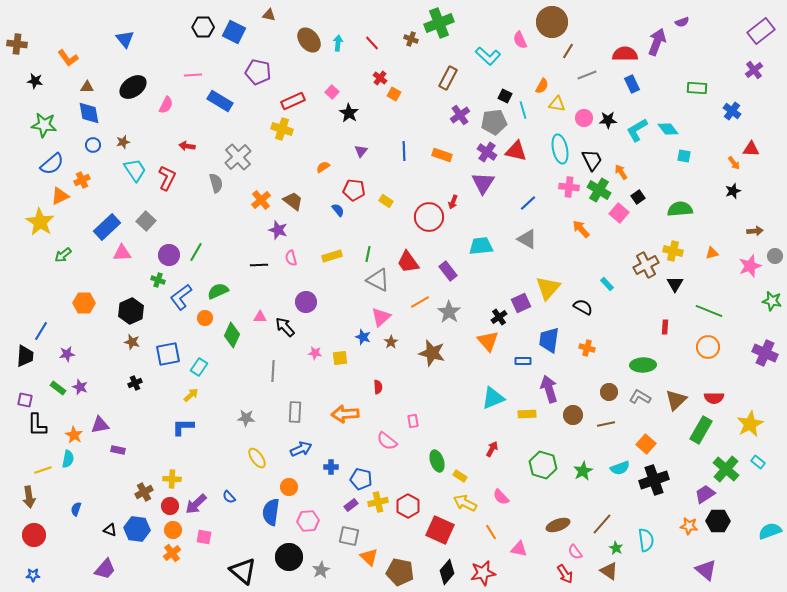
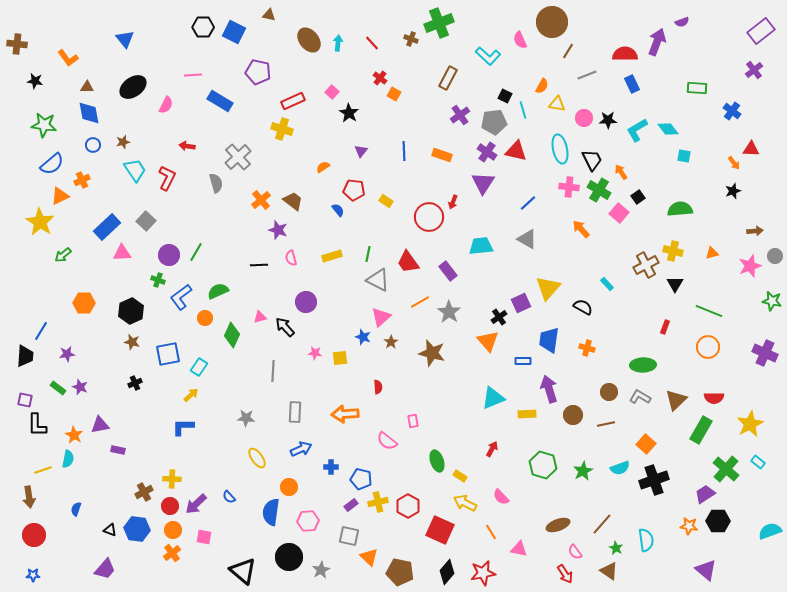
pink triangle at (260, 317): rotated 16 degrees counterclockwise
red rectangle at (665, 327): rotated 16 degrees clockwise
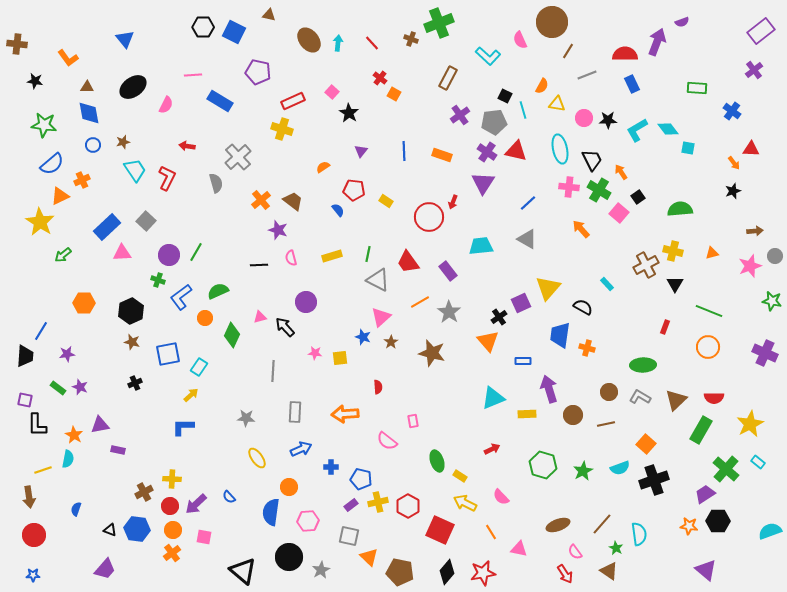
cyan square at (684, 156): moved 4 px right, 8 px up
blue trapezoid at (549, 340): moved 11 px right, 5 px up
red arrow at (492, 449): rotated 35 degrees clockwise
cyan semicircle at (646, 540): moved 7 px left, 6 px up
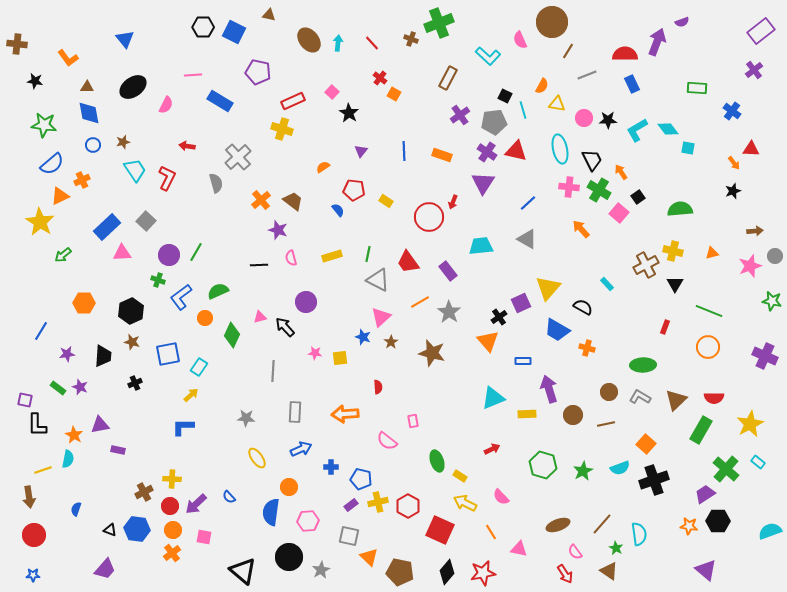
blue trapezoid at (560, 335): moved 3 px left, 5 px up; rotated 68 degrees counterclockwise
purple cross at (765, 353): moved 3 px down
black trapezoid at (25, 356): moved 78 px right
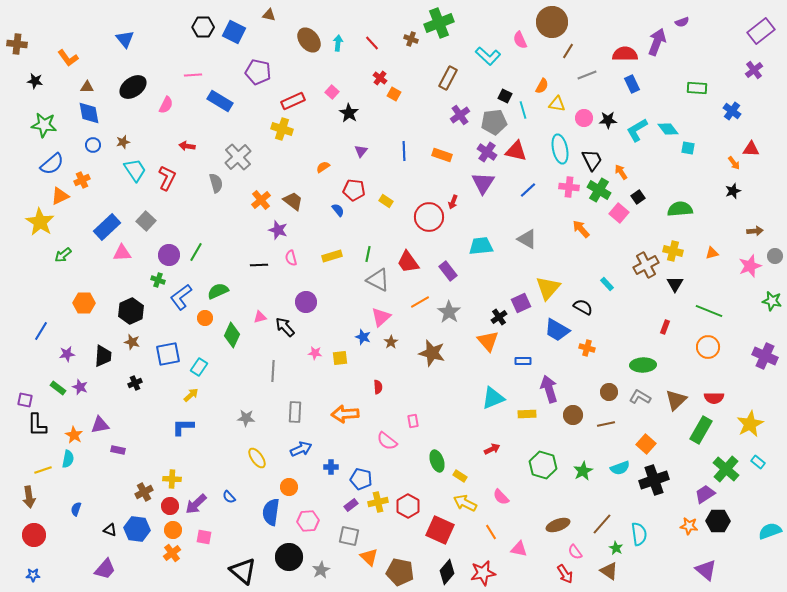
blue line at (528, 203): moved 13 px up
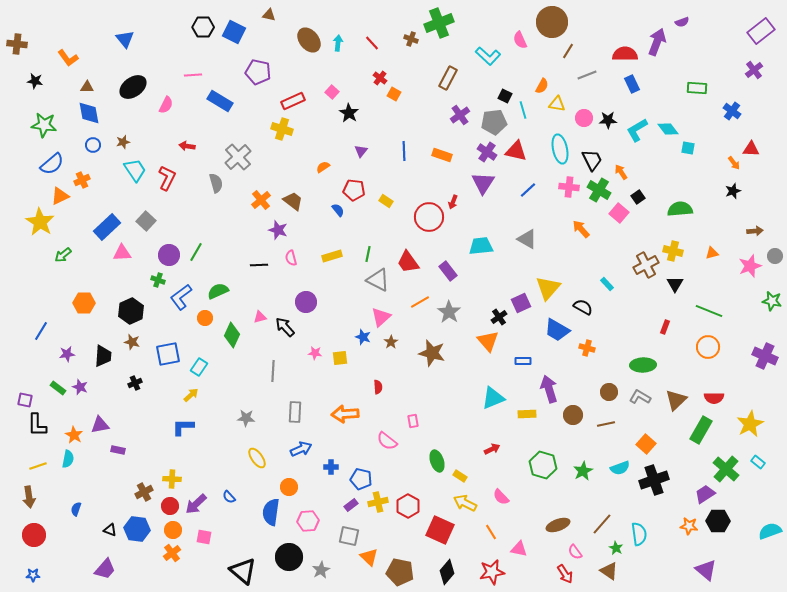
yellow line at (43, 470): moved 5 px left, 4 px up
red star at (483, 573): moved 9 px right, 1 px up
